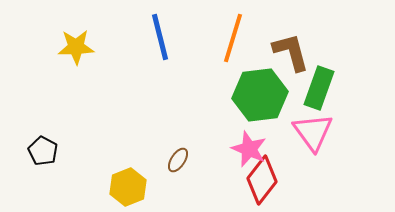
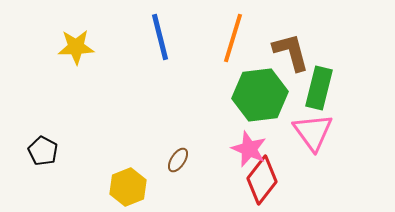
green rectangle: rotated 6 degrees counterclockwise
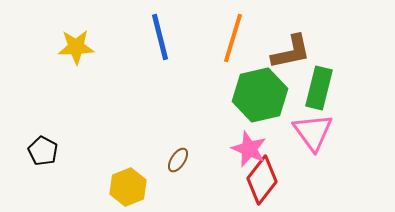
brown L-shape: rotated 93 degrees clockwise
green hexagon: rotated 6 degrees counterclockwise
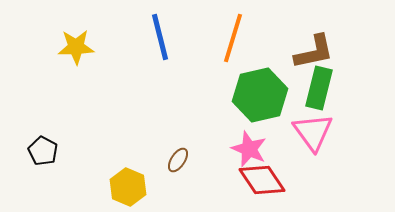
brown L-shape: moved 23 px right
red diamond: rotated 72 degrees counterclockwise
yellow hexagon: rotated 15 degrees counterclockwise
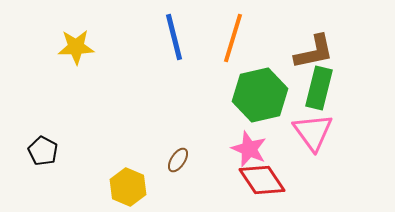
blue line: moved 14 px right
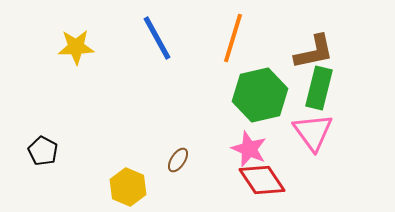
blue line: moved 17 px left, 1 px down; rotated 15 degrees counterclockwise
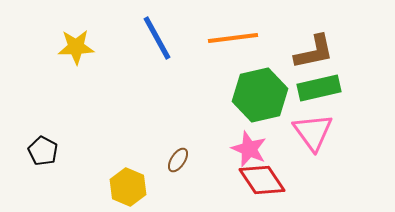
orange line: rotated 66 degrees clockwise
green rectangle: rotated 63 degrees clockwise
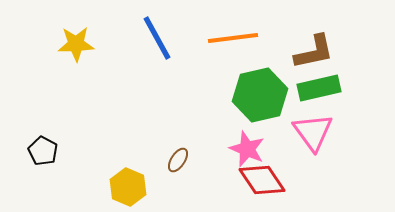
yellow star: moved 3 px up
pink star: moved 2 px left
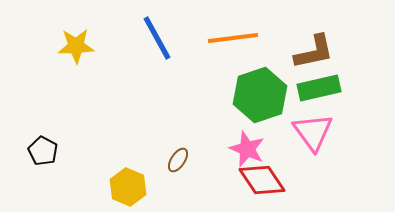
yellow star: moved 2 px down
green hexagon: rotated 6 degrees counterclockwise
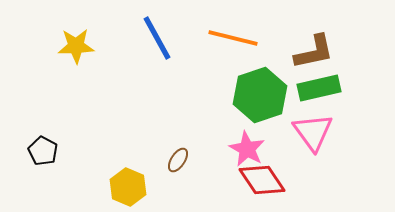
orange line: rotated 21 degrees clockwise
pink star: rotated 6 degrees clockwise
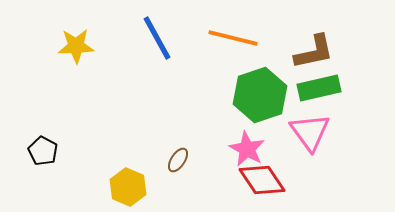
pink triangle: moved 3 px left
